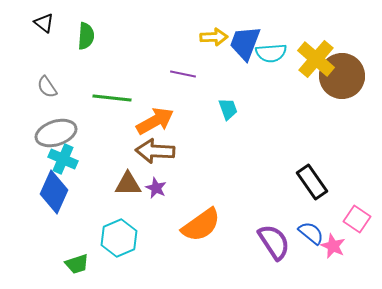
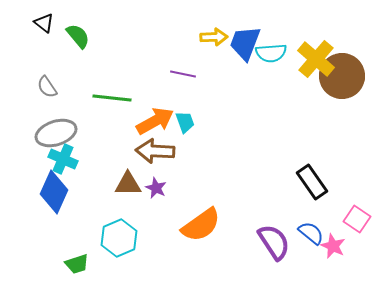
green semicircle: moved 8 px left; rotated 44 degrees counterclockwise
cyan trapezoid: moved 43 px left, 13 px down
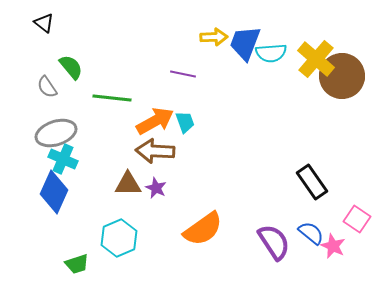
green semicircle: moved 7 px left, 31 px down
orange semicircle: moved 2 px right, 4 px down
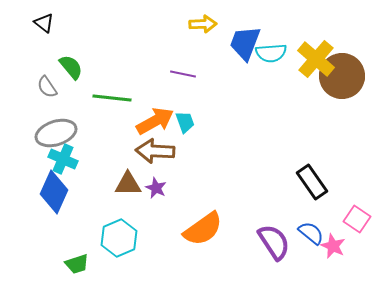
yellow arrow: moved 11 px left, 13 px up
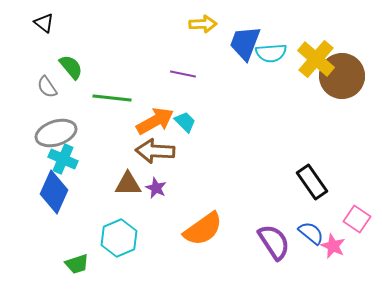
cyan trapezoid: rotated 25 degrees counterclockwise
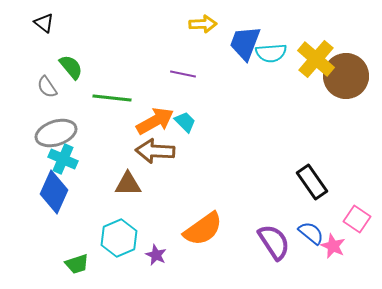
brown circle: moved 4 px right
purple star: moved 67 px down
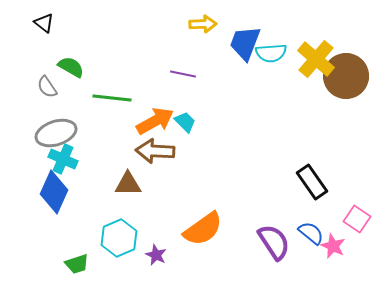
green semicircle: rotated 20 degrees counterclockwise
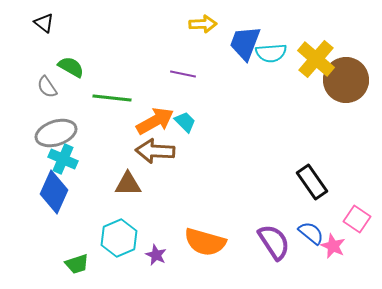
brown circle: moved 4 px down
orange semicircle: moved 2 px right, 13 px down; rotated 51 degrees clockwise
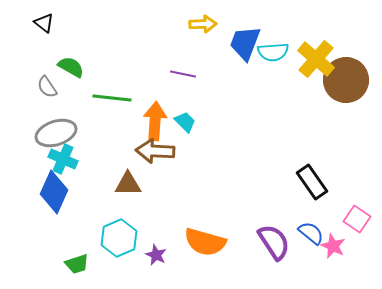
cyan semicircle: moved 2 px right, 1 px up
orange arrow: rotated 57 degrees counterclockwise
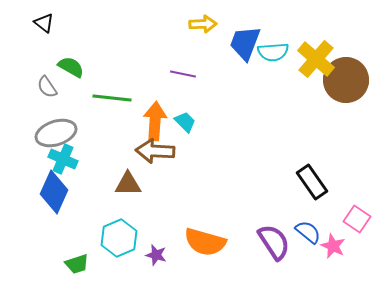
blue semicircle: moved 3 px left, 1 px up
purple star: rotated 10 degrees counterclockwise
